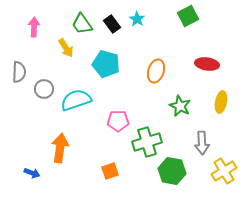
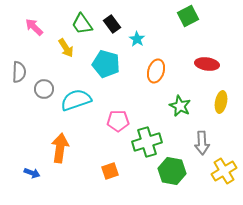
cyan star: moved 20 px down
pink arrow: rotated 48 degrees counterclockwise
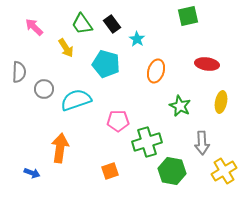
green square: rotated 15 degrees clockwise
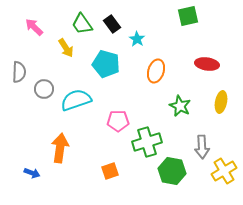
gray arrow: moved 4 px down
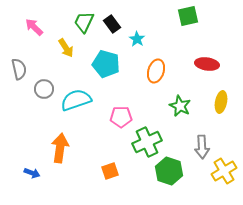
green trapezoid: moved 2 px right, 2 px up; rotated 60 degrees clockwise
gray semicircle: moved 3 px up; rotated 15 degrees counterclockwise
pink pentagon: moved 3 px right, 4 px up
green cross: rotated 8 degrees counterclockwise
green hexagon: moved 3 px left; rotated 8 degrees clockwise
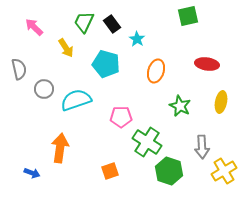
green cross: rotated 32 degrees counterclockwise
